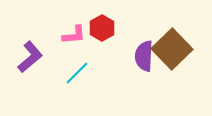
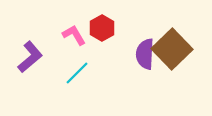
pink L-shape: rotated 115 degrees counterclockwise
purple semicircle: moved 1 px right, 2 px up
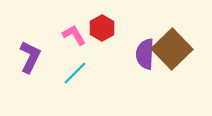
purple L-shape: rotated 24 degrees counterclockwise
cyan line: moved 2 px left
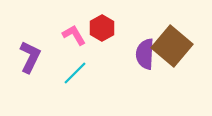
brown square: moved 3 px up; rotated 6 degrees counterclockwise
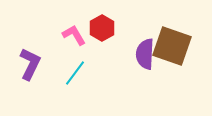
brown square: rotated 21 degrees counterclockwise
purple L-shape: moved 7 px down
cyan line: rotated 8 degrees counterclockwise
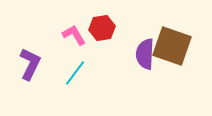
red hexagon: rotated 20 degrees clockwise
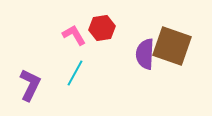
purple L-shape: moved 21 px down
cyan line: rotated 8 degrees counterclockwise
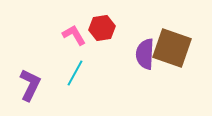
brown square: moved 2 px down
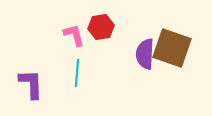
red hexagon: moved 1 px left, 1 px up
pink L-shape: rotated 15 degrees clockwise
cyan line: moved 2 px right; rotated 24 degrees counterclockwise
purple L-shape: moved 1 px right, 1 px up; rotated 28 degrees counterclockwise
